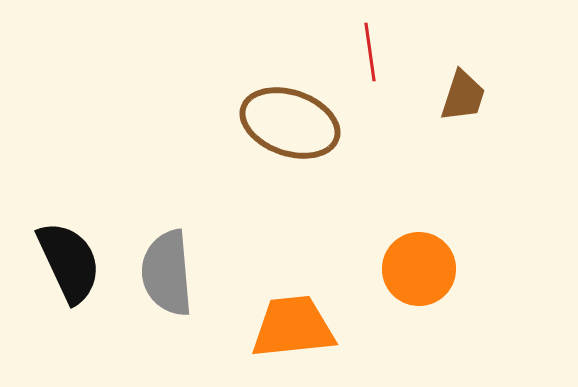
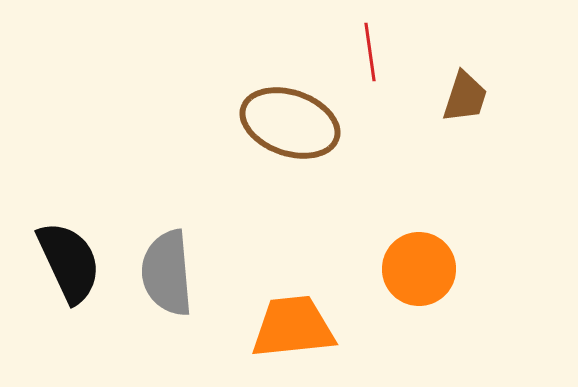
brown trapezoid: moved 2 px right, 1 px down
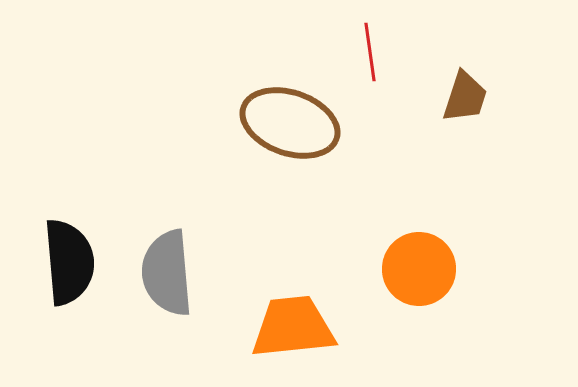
black semicircle: rotated 20 degrees clockwise
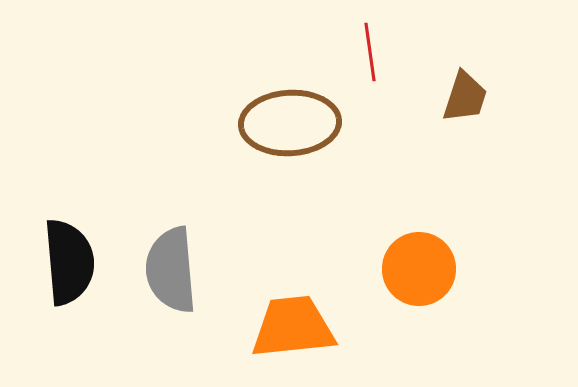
brown ellipse: rotated 22 degrees counterclockwise
gray semicircle: moved 4 px right, 3 px up
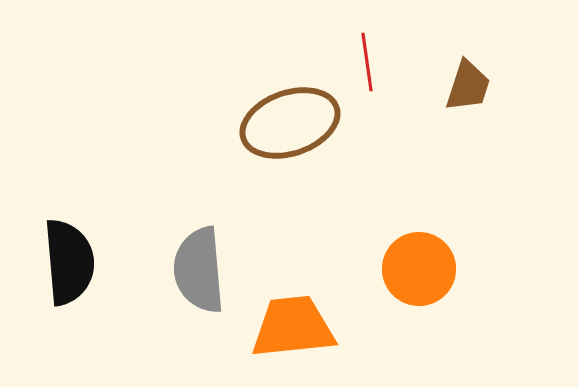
red line: moved 3 px left, 10 px down
brown trapezoid: moved 3 px right, 11 px up
brown ellipse: rotated 16 degrees counterclockwise
gray semicircle: moved 28 px right
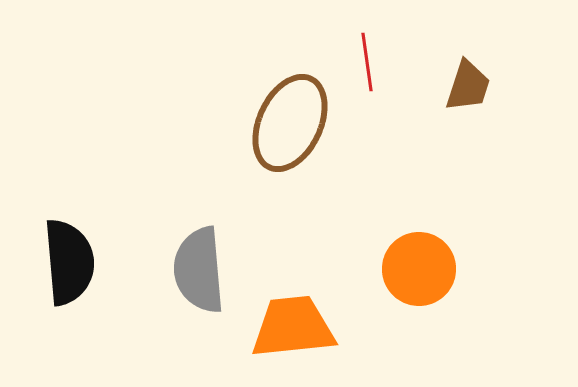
brown ellipse: rotated 46 degrees counterclockwise
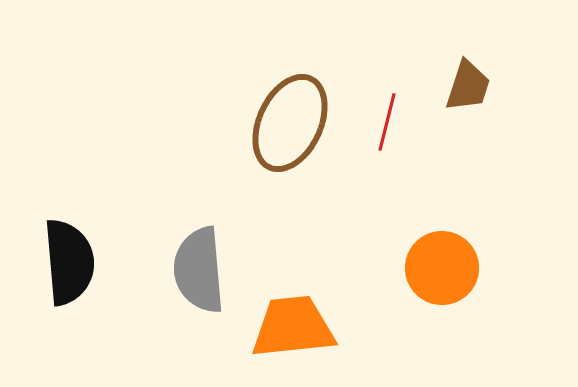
red line: moved 20 px right, 60 px down; rotated 22 degrees clockwise
orange circle: moved 23 px right, 1 px up
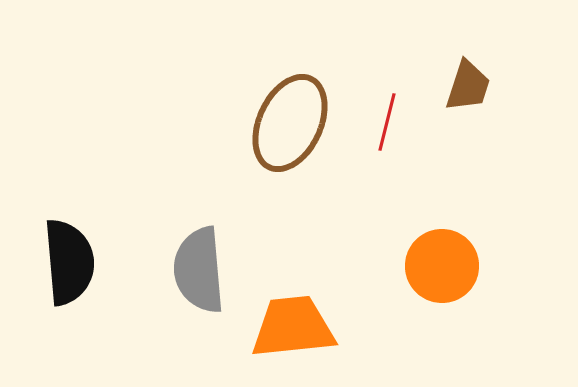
orange circle: moved 2 px up
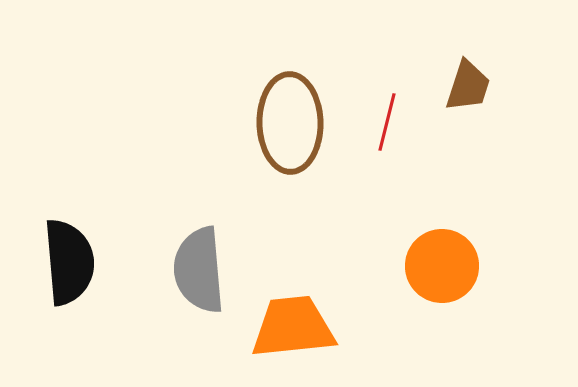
brown ellipse: rotated 26 degrees counterclockwise
